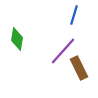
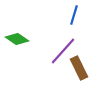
green diamond: rotated 65 degrees counterclockwise
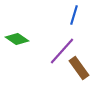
purple line: moved 1 px left
brown rectangle: rotated 10 degrees counterclockwise
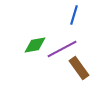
green diamond: moved 18 px right, 6 px down; rotated 45 degrees counterclockwise
purple line: moved 2 px up; rotated 20 degrees clockwise
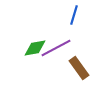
green diamond: moved 3 px down
purple line: moved 6 px left, 1 px up
